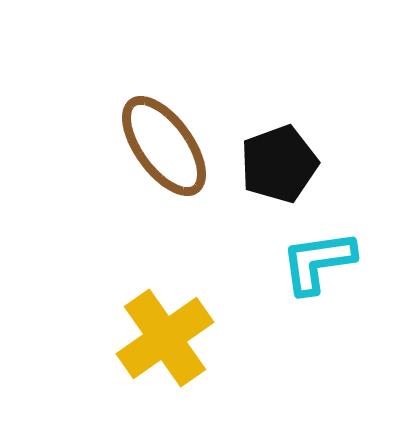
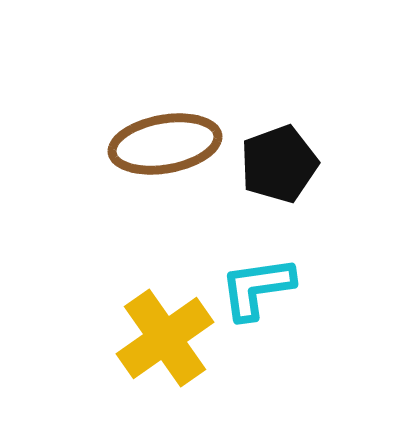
brown ellipse: moved 1 px right, 2 px up; rotated 64 degrees counterclockwise
cyan L-shape: moved 61 px left, 26 px down
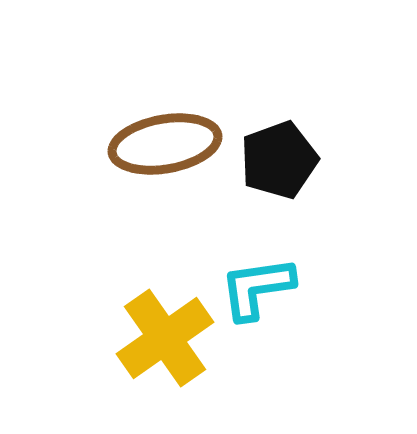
black pentagon: moved 4 px up
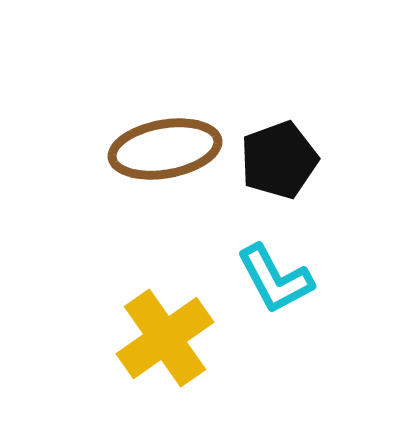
brown ellipse: moved 5 px down
cyan L-shape: moved 18 px right, 9 px up; rotated 110 degrees counterclockwise
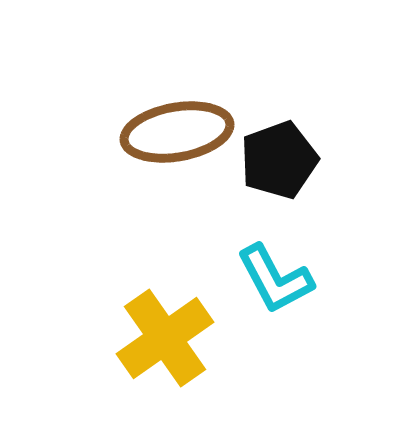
brown ellipse: moved 12 px right, 17 px up
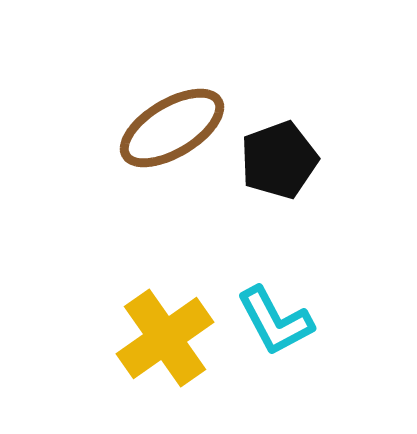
brown ellipse: moved 5 px left, 4 px up; rotated 21 degrees counterclockwise
cyan L-shape: moved 42 px down
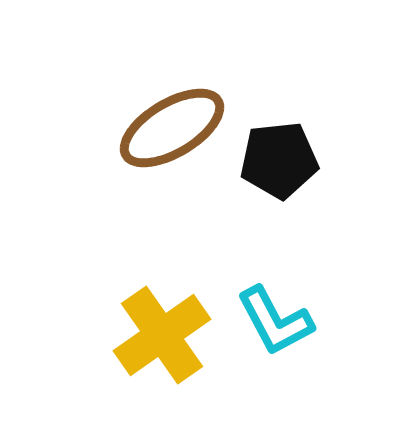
black pentagon: rotated 14 degrees clockwise
yellow cross: moved 3 px left, 3 px up
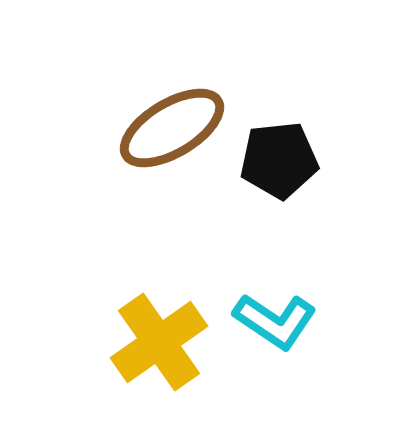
cyan L-shape: rotated 28 degrees counterclockwise
yellow cross: moved 3 px left, 7 px down
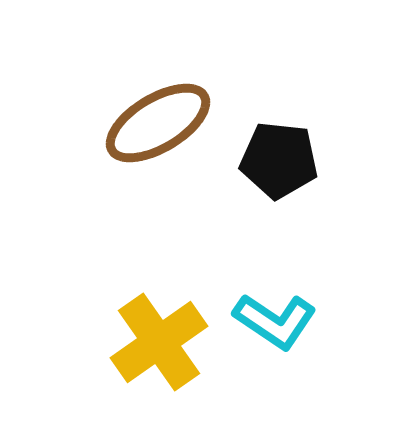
brown ellipse: moved 14 px left, 5 px up
black pentagon: rotated 12 degrees clockwise
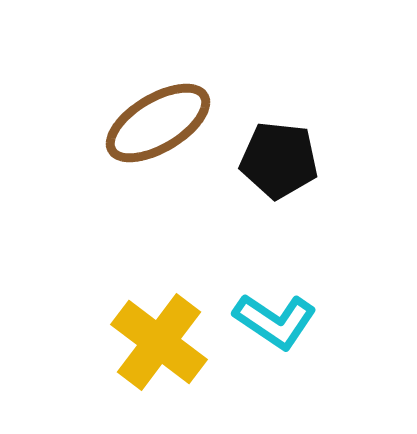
yellow cross: rotated 18 degrees counterclockwise
